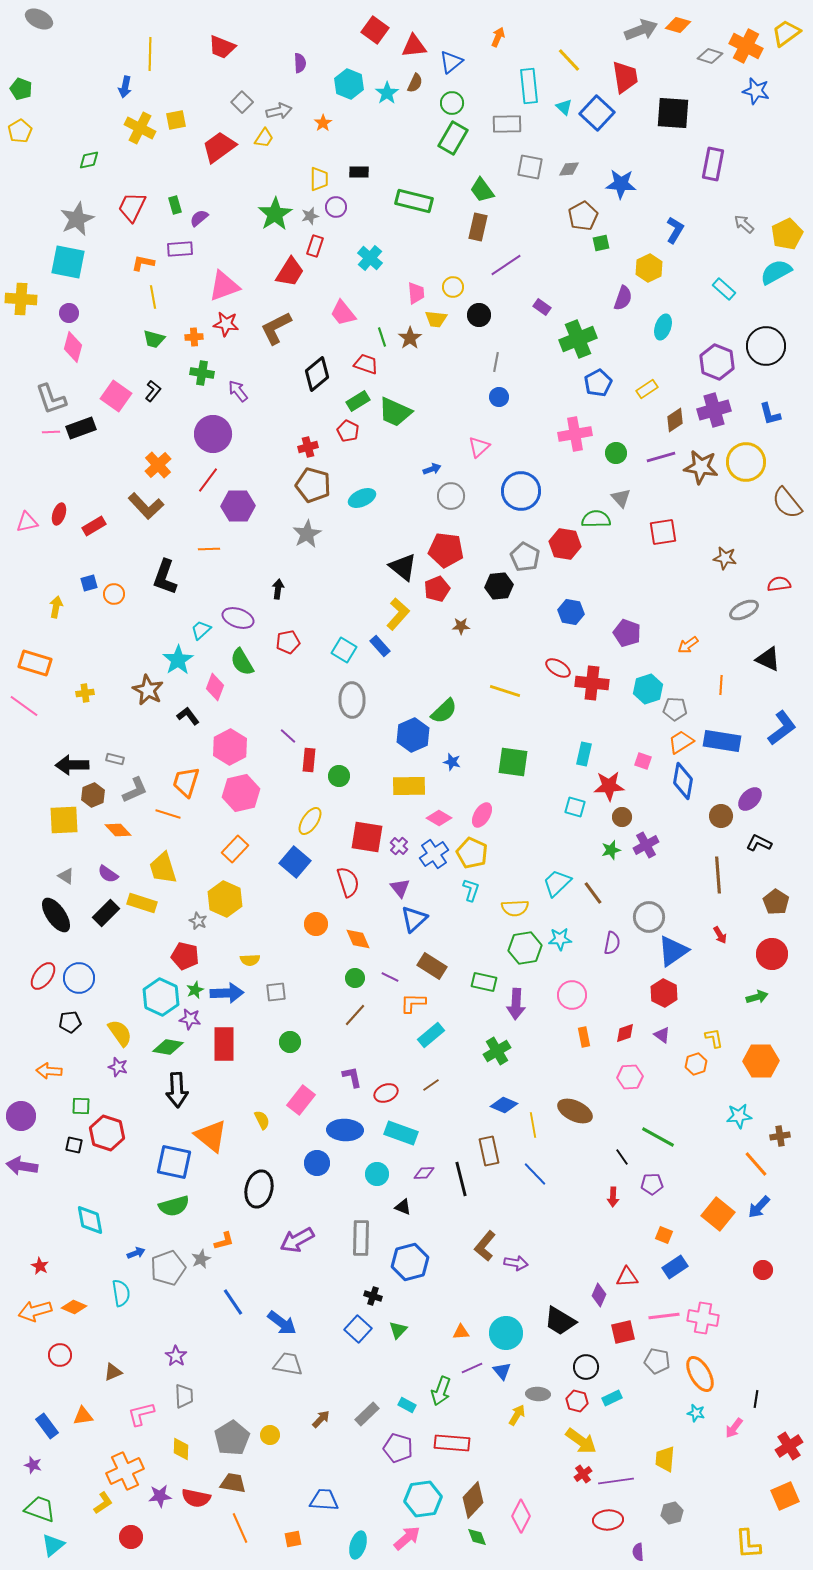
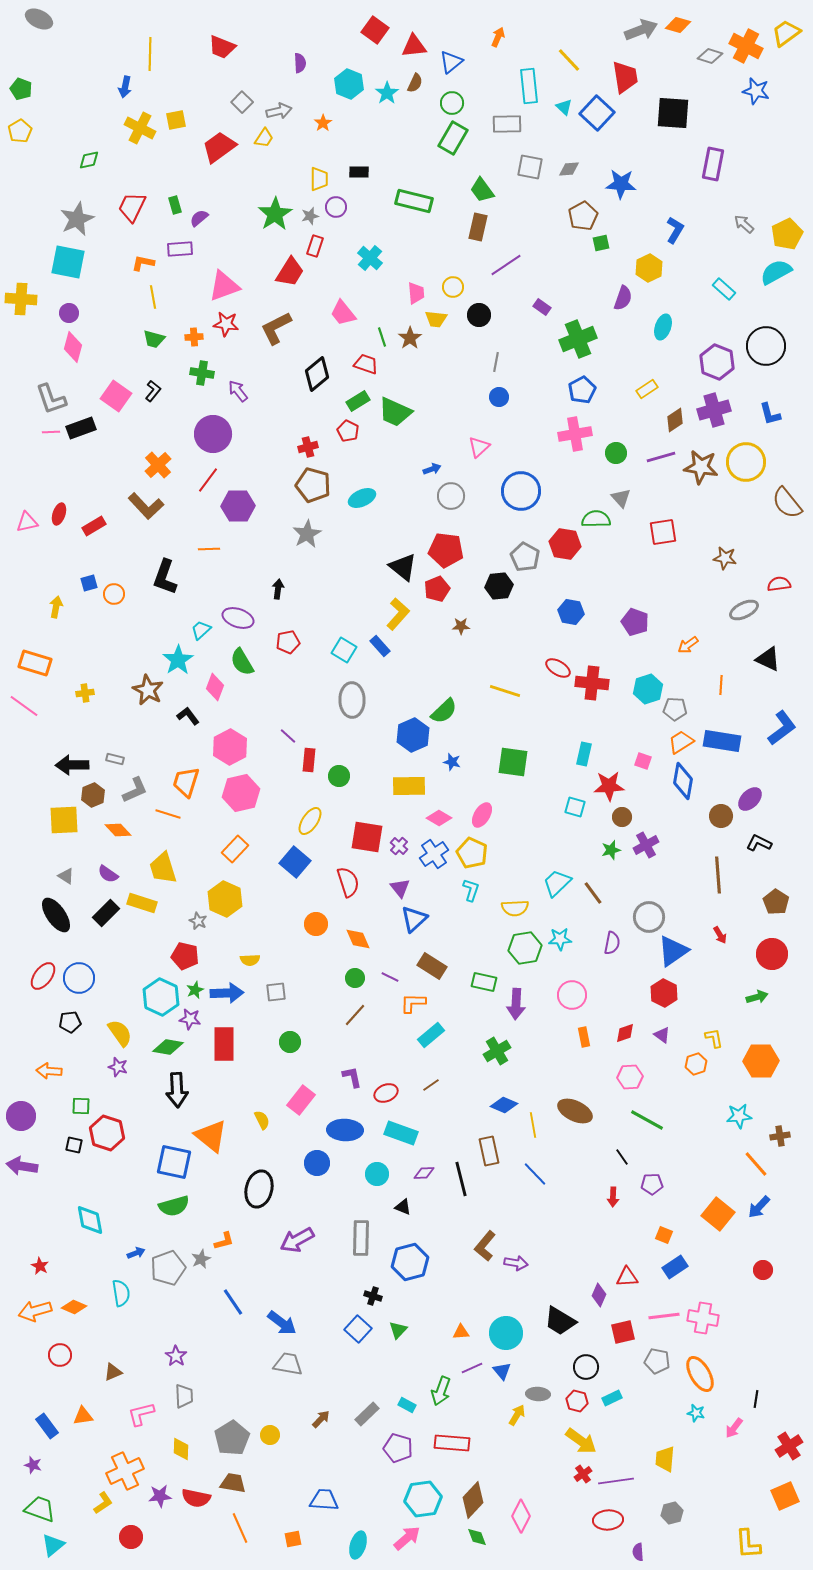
blue pentagon at (598, 383): moved 16 px left, 7 px down
purple pentagon at (627, 633): moved 8 px right, 11 px up
green line at (658, 1137): moved 11 px left, 17 px up
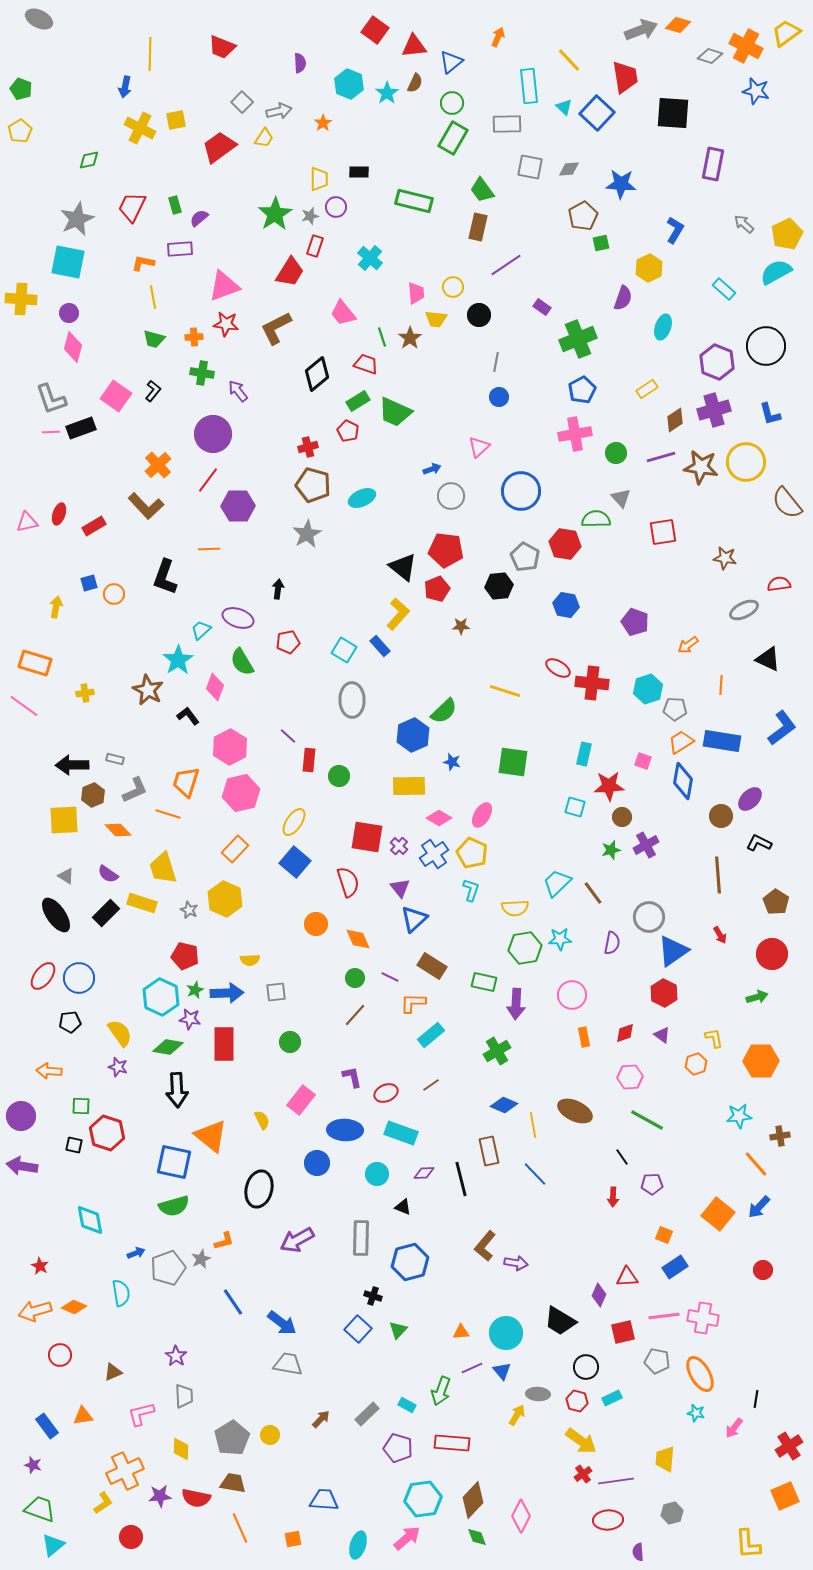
blue hexagon at (571, 612): moved 5 px left, 7 px up
yellow ellipse at (310, 821): moved 16 px left, 1 px down
gray star at (198, 921): moved 9 px left, 11 px up
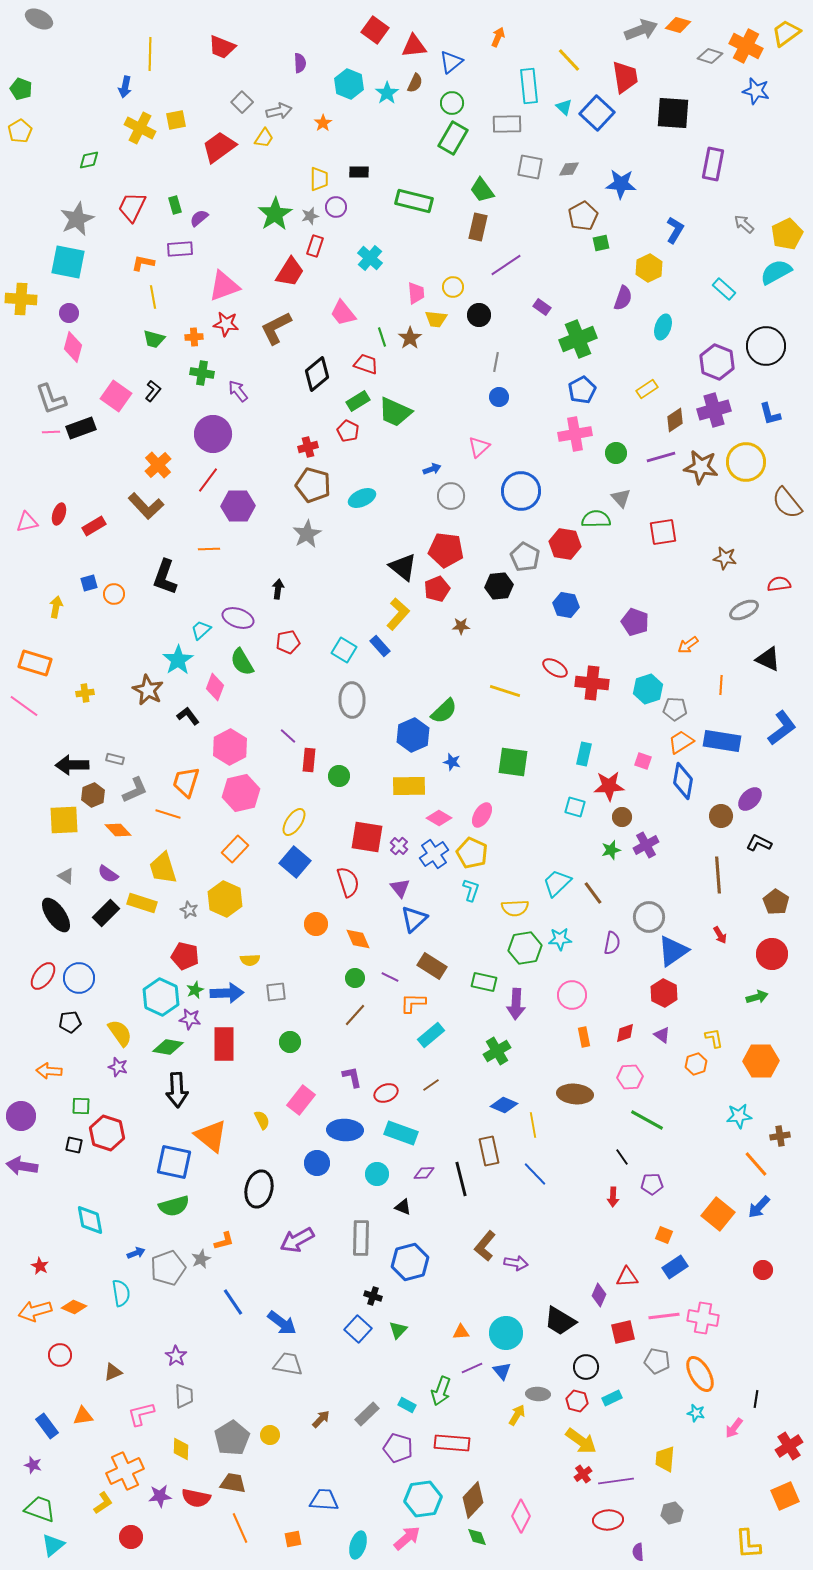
red ellipse at (558, 668): moved 3 px left
brown ellipse at (575, 1111): moved 17 px up; rotated 20 degrees counterclockwise
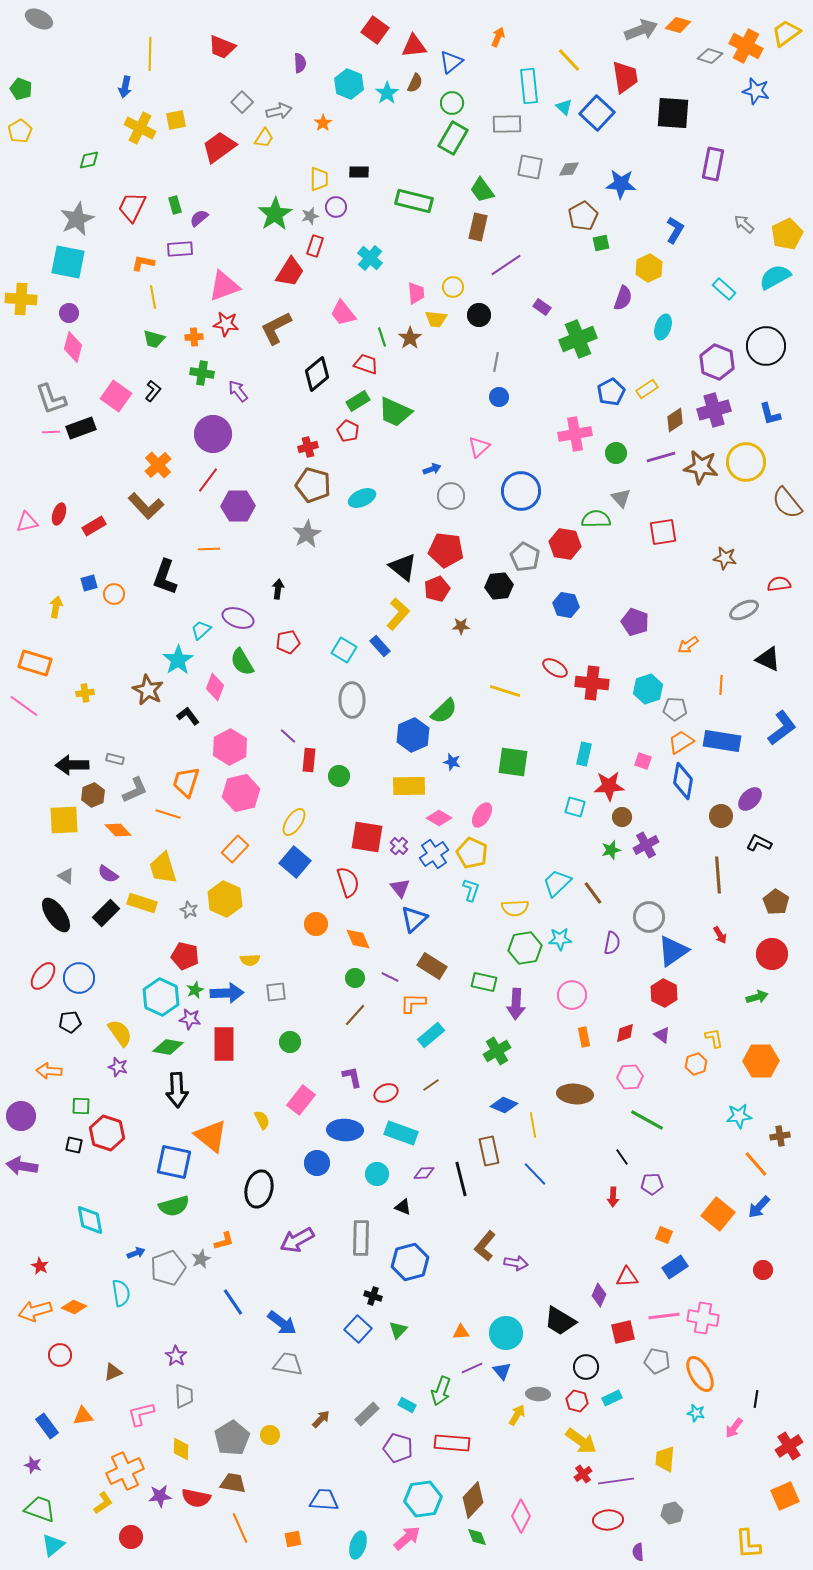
cyan semicircle at (776, 272): moved 1 px left, 5 px down
blue pentagon at (582, 390): moved 29 px right, 2 px down
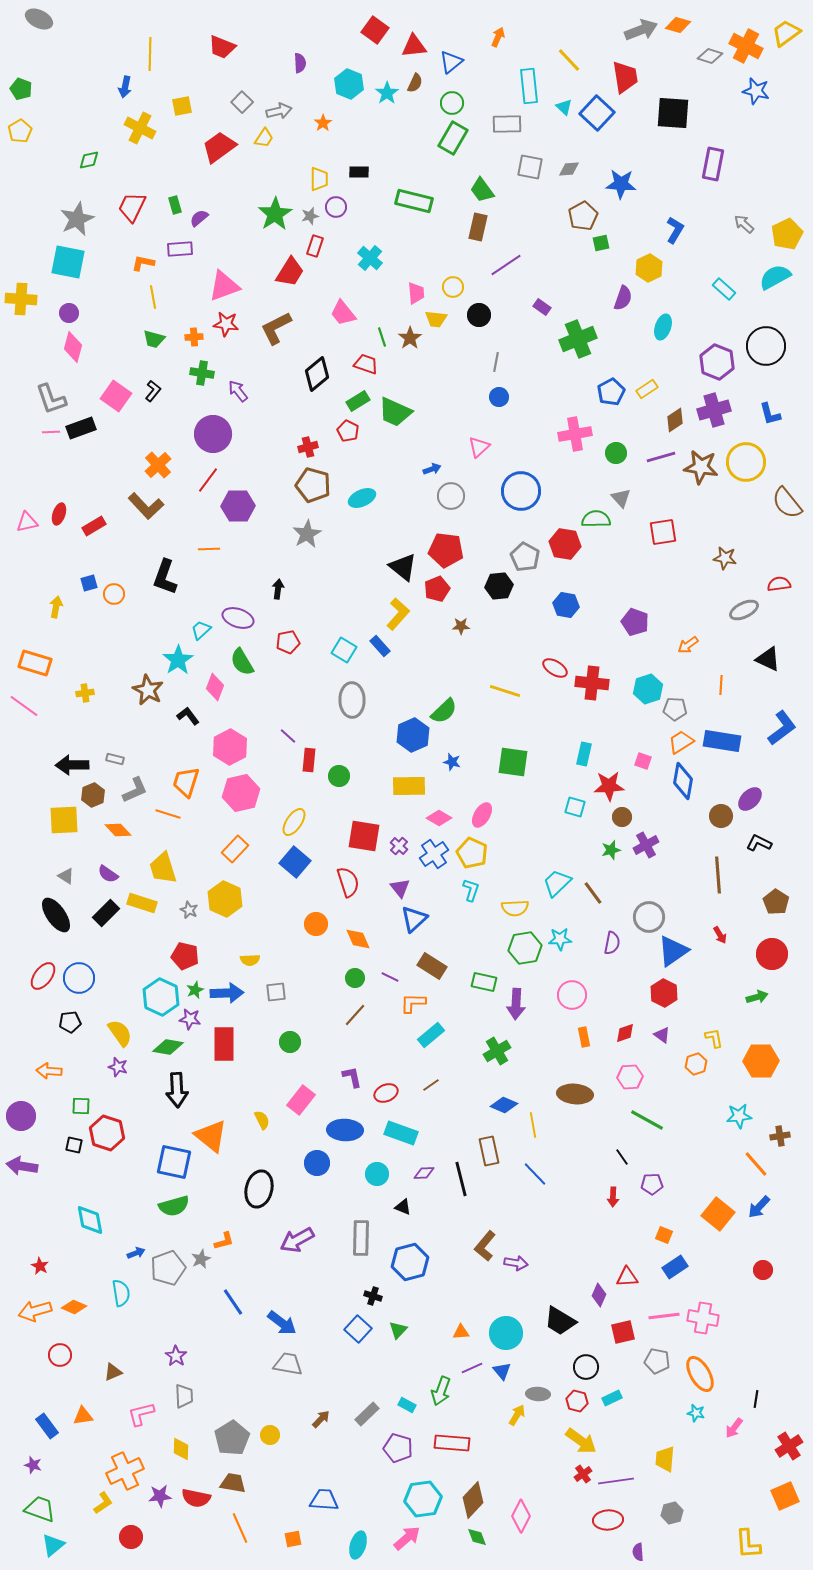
yellow square at (176, 120): moved 6 px right, 14 px up
red square at (367, 837): moved 3 px left, 1 px up
